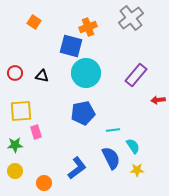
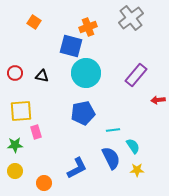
blue L-shape: rotated 10 degrees clockwise
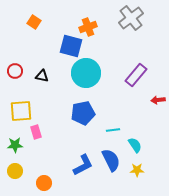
red circle: moved 2 px up
cyan semicircle: moved 2 px right, 1 px up
blue semicircle: moved 2 px down
blue L-shape: moved 6 px right, 3 px up
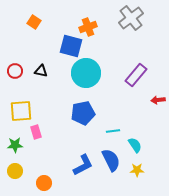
black triangle: moved 1 px left, 5 px up
cyan line: moved 1 px down
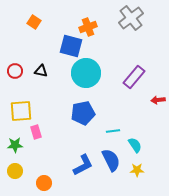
purple rectangle: moved 2 px left, 2 px down
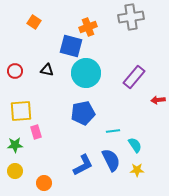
gray cross: moved 1 px up; rotated 30 degrees clockwise
black triangle: moved 6 px right, 1 px up
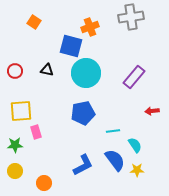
orange cross: moved 2 px right
red arrow: moved 6 px left, 11 px down
blue semicircle: moved 4 px right; rotated 10 degrees counterclockwise
